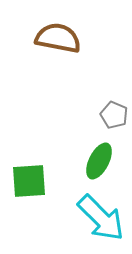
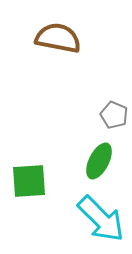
cyan arrow: moved 1 px down
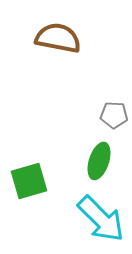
gray pentagon: rotated 20 degrees counterclockwise
green ellipse: rotated 9 degrees counterclockwise
green square: rotated 12 degrees counterclockwise
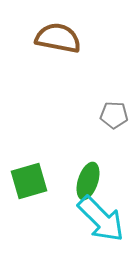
green ellipse: moved 11 px left, 20 px down
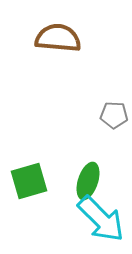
brown semicircle: rotated 6 degrees counterclockwise
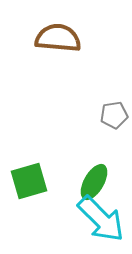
gray pentagon: rotated 12 degrees counterclockwise
green ellipse: moved 6 px right, 1 px down; rotated 12 degrees clockwise
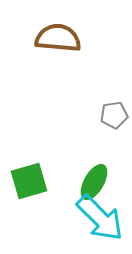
cyan arrow: moved 1 px left, 1 px up
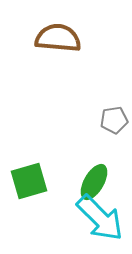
gray pentagon: moved 5 px down
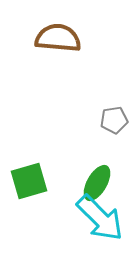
green ellipse: moved 3 px right, 1 px down
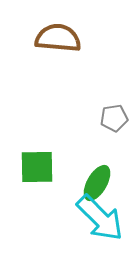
gray pentagon: moved 2 px up
green square: moved 8 px right, 14 px up; rotated 15 degrees clockwise
